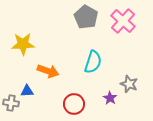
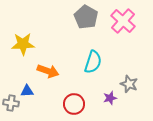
purple star: rotated 24 degrees clockwise
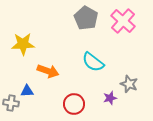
gray pentagon: moved 1 px down
cyan semicircle: rotated 110 degrees clockwise
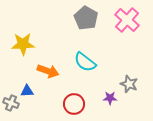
pink cross: moved 4 px right, 1 px up
cyan semicircle: moved 8 px left
purple star: rotated 16 degrees clockwise
gray cross: rotated 14 degrees clockwise
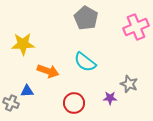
pink cross: moved 9 px right, 7 px down; rotated 25 degrees clockwise
red circle: moved 1 px up
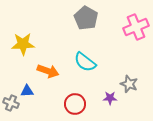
red circle: moved 1 px right, 1 px down
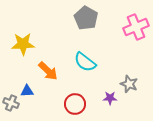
orange arrow: rotated 25 degrees clockwise
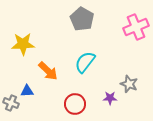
gray pentagon: moved 4 px left, 1 px down
cyan semicircle: rotated 90 degrees clockwise
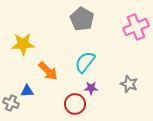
purple star: moved 19 px left, 10 px up
